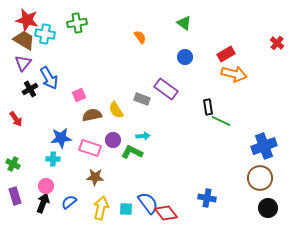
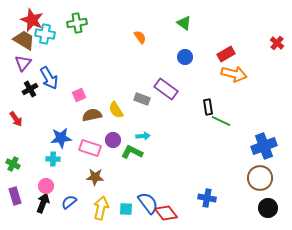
red star at (27, 20): moved 5 px right; rotated 10 degrees clockwise
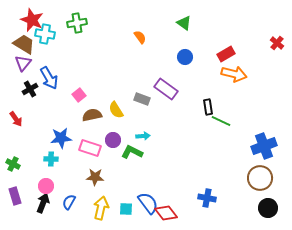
brown trapezoid at (24, 40): moved 4 px down
pink square at (79, 95): rotated 16 degrees counterclockwise
cyan cross at (53, 159): moved 2 px left
blue semicircle at (69, 202): rotated 21 degrees counterclockwise
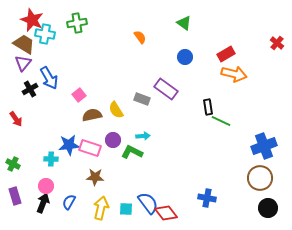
blue star at (61, 138): moved 8 px right, 7 px down
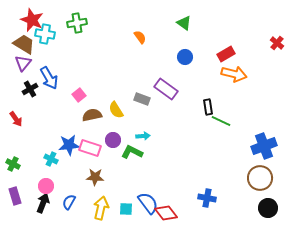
cyan cross at (51, 159): rotated 24 degrees clockwise
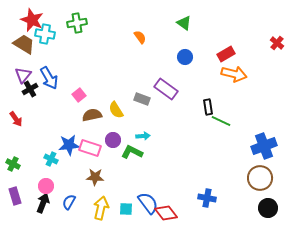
purple triangle at (23, 63): moved 12 px down
